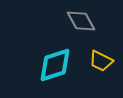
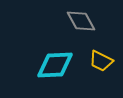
cyan diamond: rotated 15 degrees clockwise
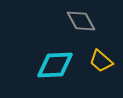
yellow trapezoid: rotated 15 degrees clockwise
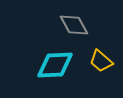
gray diamond: moved 7 px left, 4 px down
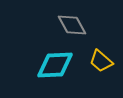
gray diamond: moved 2 px left
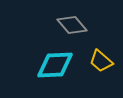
gray diamond: rotated 12 degrees counterclockwise
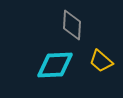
gray diamond: rotated 44 degrees clockwise
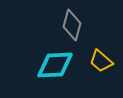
gray diamond: rotated 12 degrees clockwise
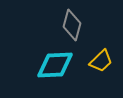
yellow trapezoid: rotated 85 degrees counterclockwise
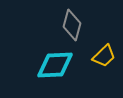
yellow trapezoid: moved 3 px right, 5 px up
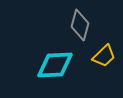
gray diamond: moved 8 px right
